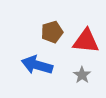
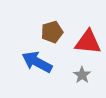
red triangle: moved 2 px right, 1 px down
blue arrow: moved 3 px up; rotated 12 degrees clockwise
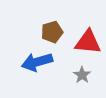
blue arrow: rotated 44 degrees counterclockwise
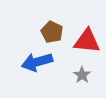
brown pentagon: rotated 30 degrees counterclockwise
red triangle: moved 1 px left, 1 px up
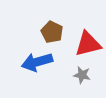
red triangle: moved 1 px right, 3 px down; rotated 20 degrees counterclockwise
gray star: rotated 24 degrees counterclockwise
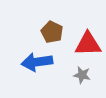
red triangle: rotated 12 degrees clockwise
blue arrow: rotated 8 degrees clockwise
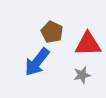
blue arrow: rotated 44 degrees counterclockwise
gray star: rotated 24 degrees counterclockwise
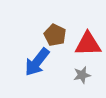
brown pentagon: moved 3 px right, 3 px down
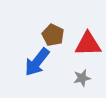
brown pentagon: moved 2 px left
gray star: moved 3 px down
